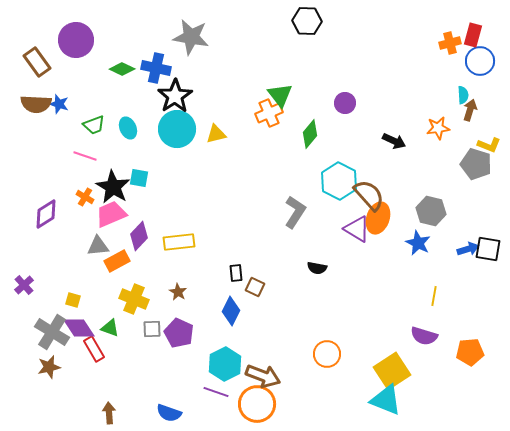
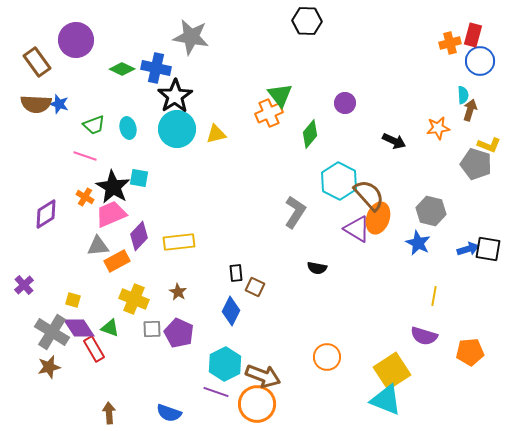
cyan ellipse at (128, 128): rotated 10 degrees clockwise
orange circle at (327, 354): moved 3 px down
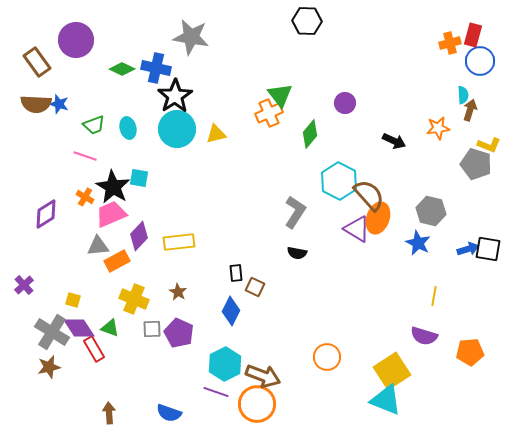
black semicircle at (317, 268): moved 20 px left, 15 px up
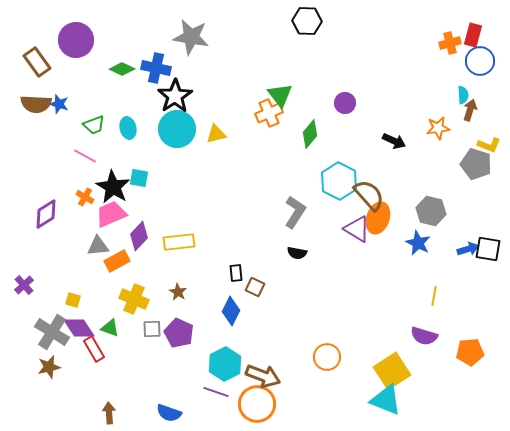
pink line at (85, 156): rotated 10 degrees clockwise
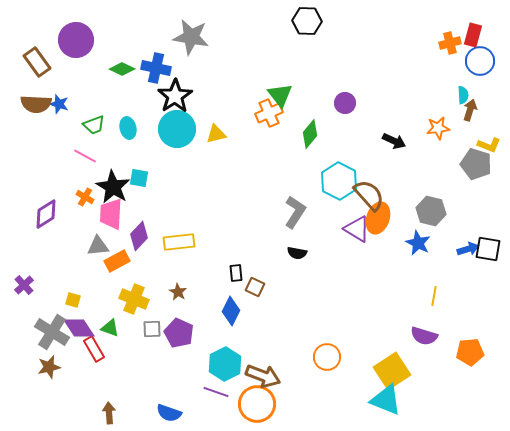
pink trapezoid at (111, 214): rotated 64 degrees counterclockwise
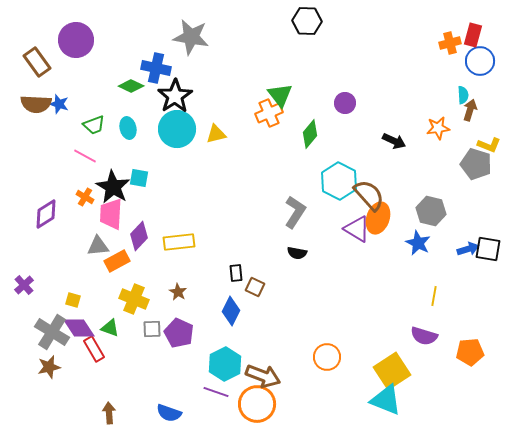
green diamond at (122, 69): moved 9 px right, 17 px down
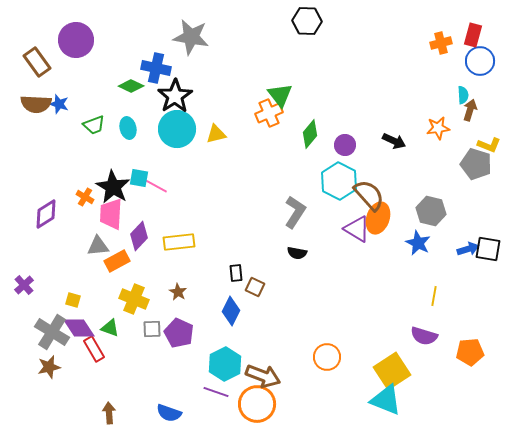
orange cross at (450, 43): moved 9 px left
purple circle at (345, 103): moved 42 px down
pink line at (85, 156): moved 71 px right, 30 px down
